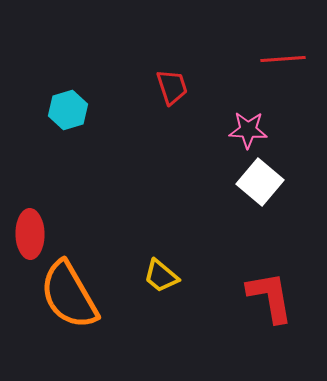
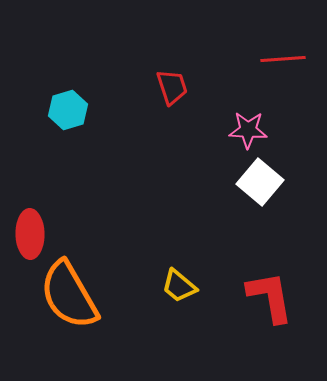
yellow trapezoid: moved 18 px right, 10 px down
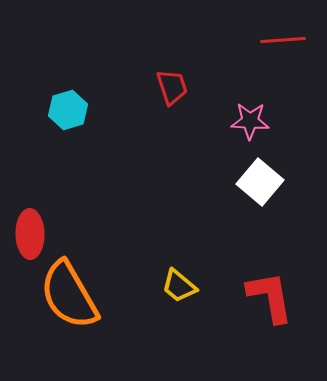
red line: moved 19 px up
pink star: moved 2 px right, 9 px up
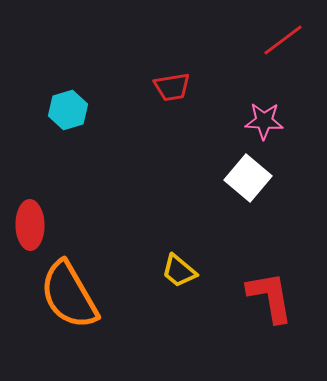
red line: rotated 33 degrees counterclockwise
red trapezoid: rotated 99 degrees clockwise
pink star: moved 14 px right
white square: moved 12 px left, 4 px up
red ellipse: moved 9 px up
yellow trapezoid: moved 15 px up
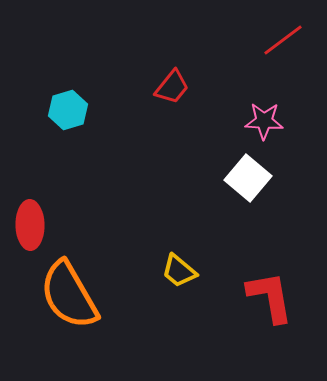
red trapezoid: rotated 42 degrees counterclockwise
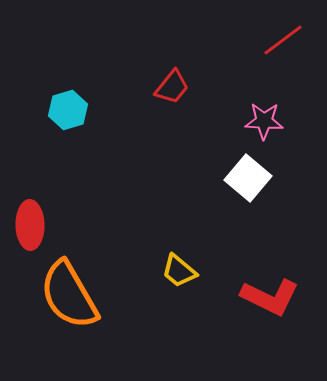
red L-shape: rotated 126 degrees clockwise
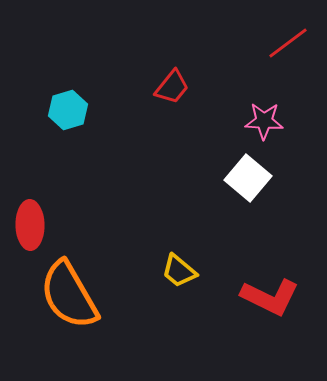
red line: moved 5 px right, 3 px down
